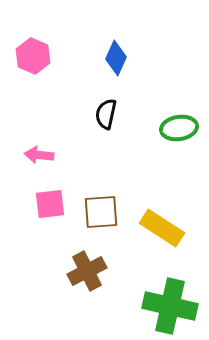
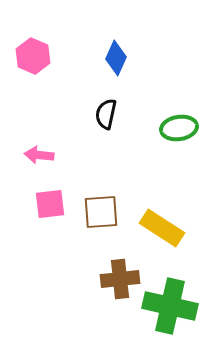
brown cross: moved 33 px right, 8 px down; rotated 21 degrees clockwise
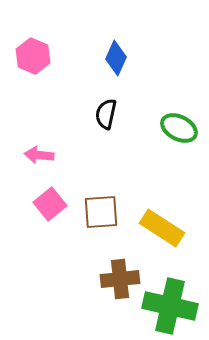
green ellipse: rotated 36 degrees clockwise
pink square: rotated 32 degrees counterclockwise
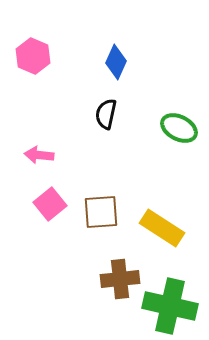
blue diamond: moved 4 px down
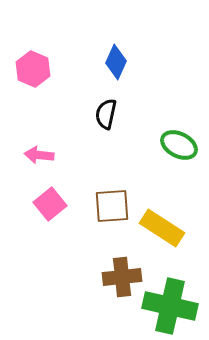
pink hexagon: moved 13 px down
green ellipse: moved 17 px down
brown square: moved 11 px right, 6 px up
brown cross: moved 2 px right, 2 px up
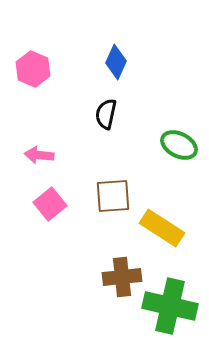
brown square: moved 1 px right, 10 px up
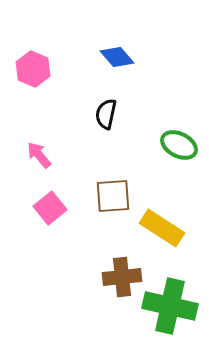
blue diamond: moved 1 px right, 5 px up; rotated 64 degrees counterclockwise
pink arrow: rotated 44 degrees clockwise
pink square: moved 4 px down
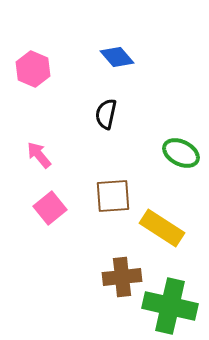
green ellipse: moved 2 px right, 8 px down
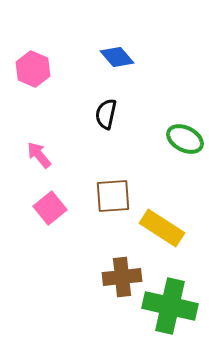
green ellipse: moved 4 px right, 14 px up
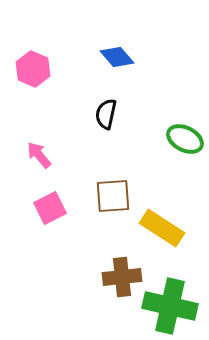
pink square: rotated 12 degrees clockwise
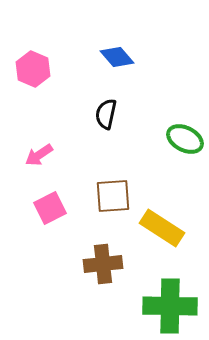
pink arrow: rotated 84 degrees counterclockwise
brown cross: moved 19 px left, 13 px up
green cross: rotated 12 degrees counterclockwise
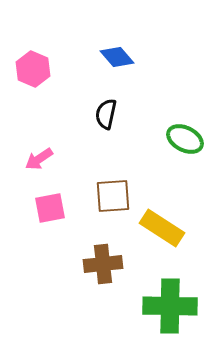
pink arrow: moved 4 px down
pink square: rotated 16 degrees clockwise
